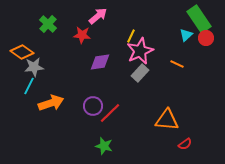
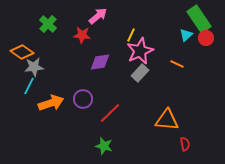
yellow line: moved 1 px up
purple circle: moved 10 px left, 7 px up
red semicircle: rotated 64 degrees counterclockwise
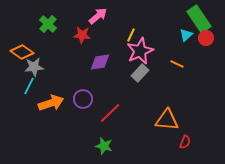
red semicircle: moved 2 px up; rotated 32 degrees clockwise
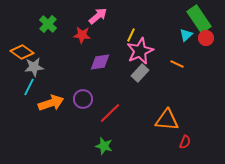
cyan line: moved 1 px down
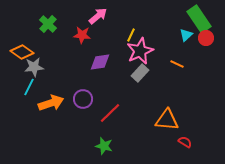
red semicircle: rotated 80 degrees counterclockwise
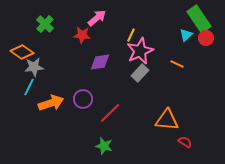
pink arrow: moved 1 px left, 2 px down
green cross: moved 3 px left
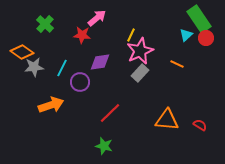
cyan line: moved 33 px right, 19 px up
purple circle: moved 3 px left, 17 px up
orange arrow: moved 2 px down
red semicircle: moved 15 px right, 17 px up
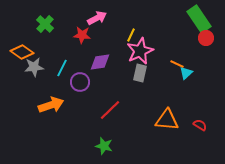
pink arrow: rotated 12 degrees clockwise
cyan triangle: moved 38 px down
gray rectangle: rotated 30 degrees counterclockwise
red line: moved 3 px up
